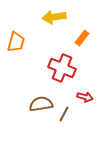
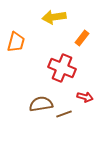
brown line: rotated 42 degrees clockwise
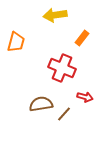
yellow arrow: moved 1 px right, 2 px up
brown line: rotated 28 degrees counterclockwise
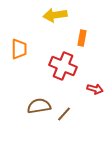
orange rectangle: rotated 28 degrees counterclockwise
orange trapezoid: moved 3 px right, 7 px down; rotated 15 degrees counterclockwise
red cross: moved 1 px right, 2 px up
red arrow: moved 10 px right, 8 px up
brown semicircle: moved 2 px left, 2 px down
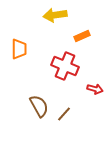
orange rectangle: moved 2 px up; rotated 56 degrees clockwise
red cross: moved 2 px right
brown semicircle: rotated 70 degrees clockwise
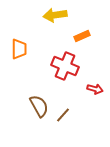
brown line: moved 1 px left, 1 px down
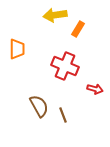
orange rectangle: moved 4 px left, 7 px up; rotated 35 degrees counterclockwise
orange trapezoid: moved 2 px left
brown line: rotated 63 degrees counterclockwise
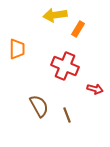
brown line: moved 4 px right
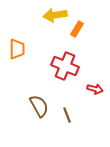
orange rectangle: moved 1 px left
